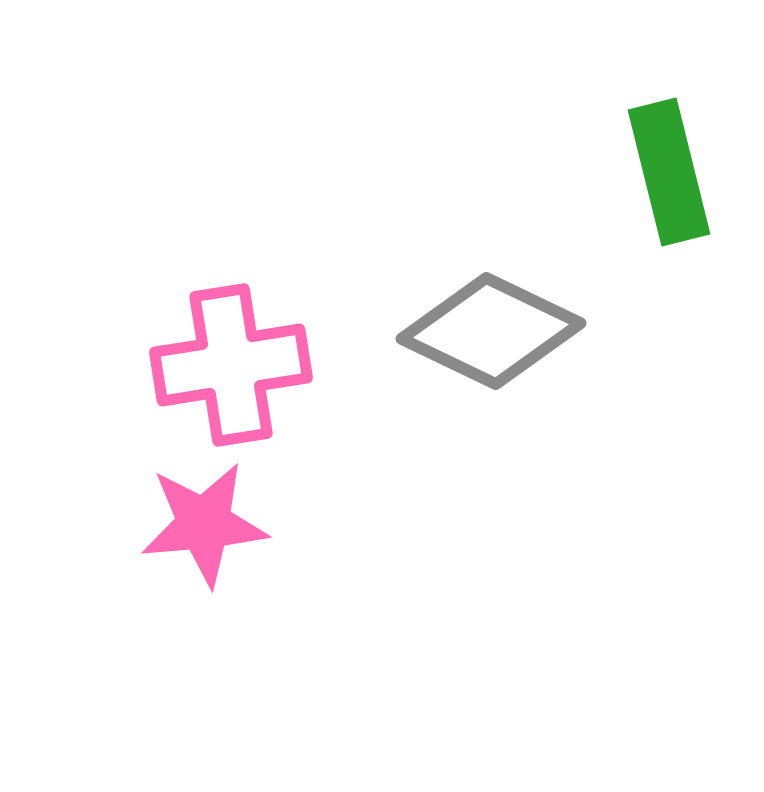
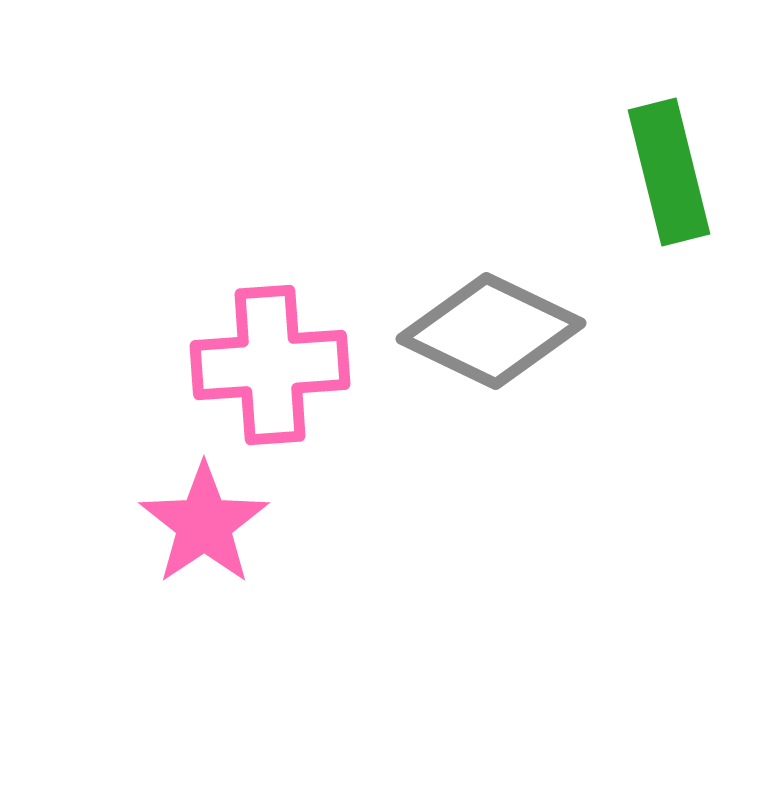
pink cross: moved 39 px right; rotated 5 degrees clockwise
pink star: rotated 29 degrees counterclockwise
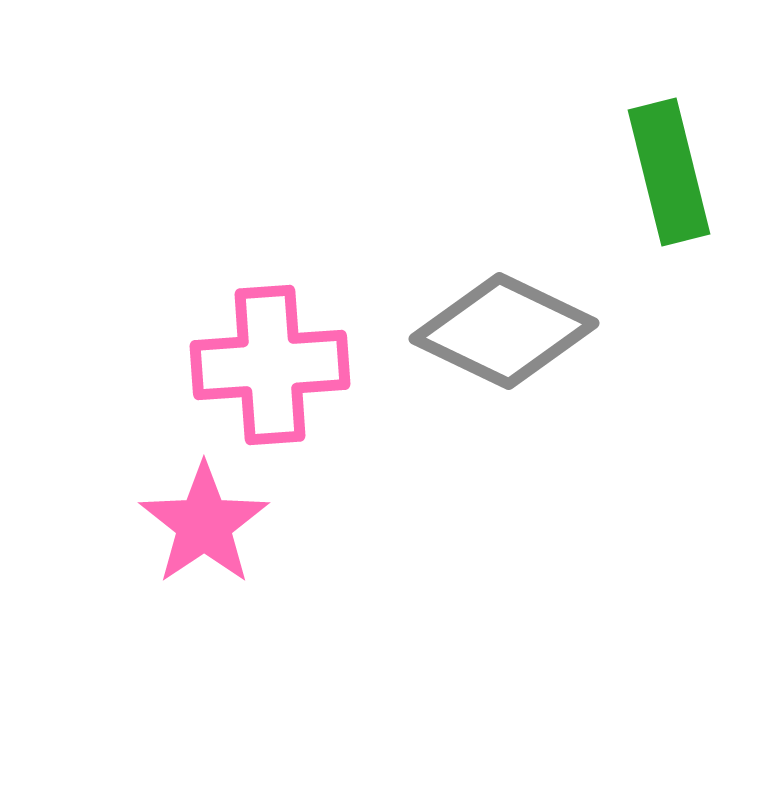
gray diamond: moved 13 px right
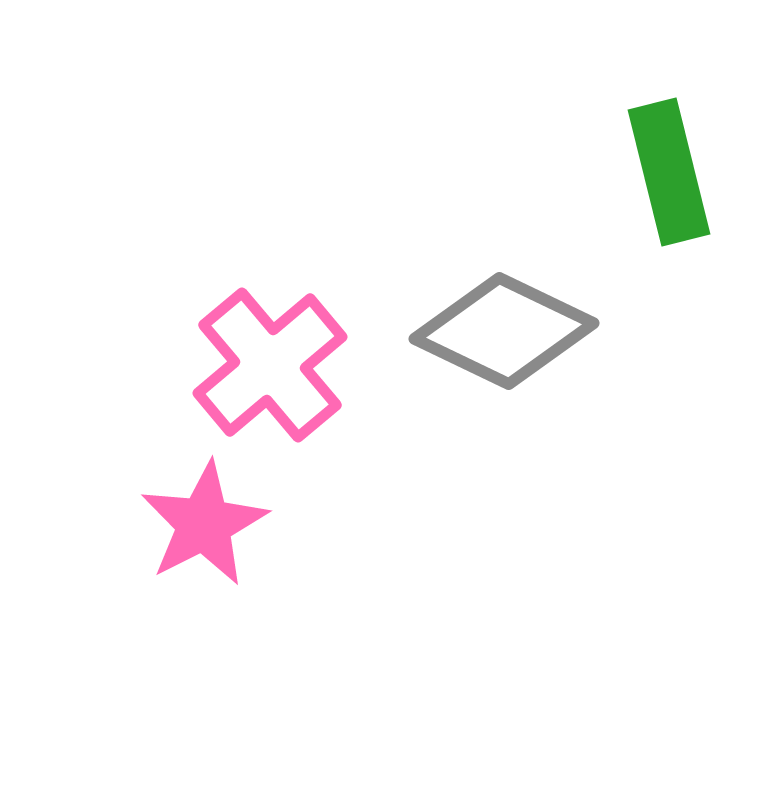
pink cross: rotated 36 degrees counterclockwise
pink star: rotated 7 degrees clockwise
